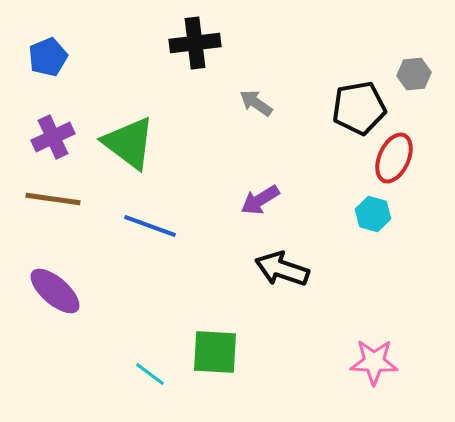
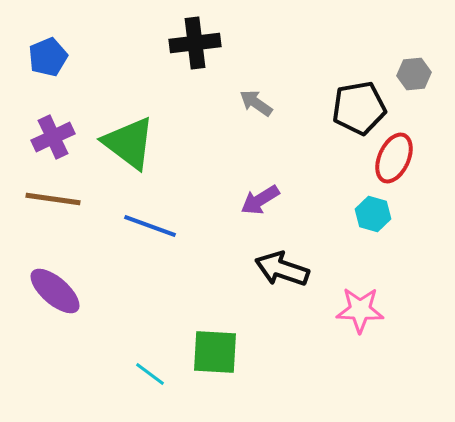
pink star: moved 14 px left, 52 px up
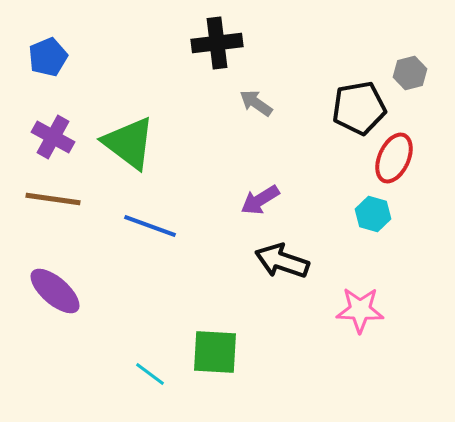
black cross: moved 22 px right
gray hexagon: moved 4 px left, 1 px up; rotated 8 degrees counterclockwise
purple cross: rotated 36 degrees counterclockwise
black arrow: moved 8 px up
